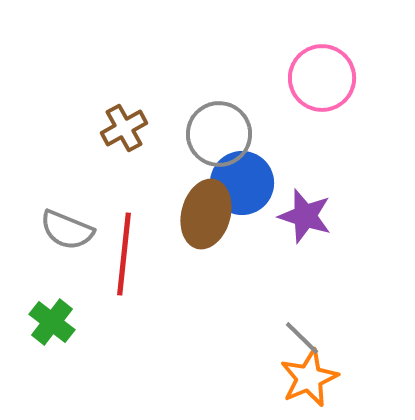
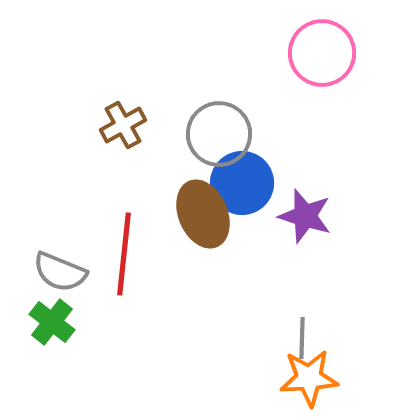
pink circle: moved 25 px up
brown cross: moved 1 px left, 3 px up
brown ellipse: moved 3 px left; rotated 38 degrees counterclockwise
gray semicircle: moved 7 px left, 42 px down
gray line: rotated 48 degrees clockwise
orange star: rotated 20 degrees clockwise
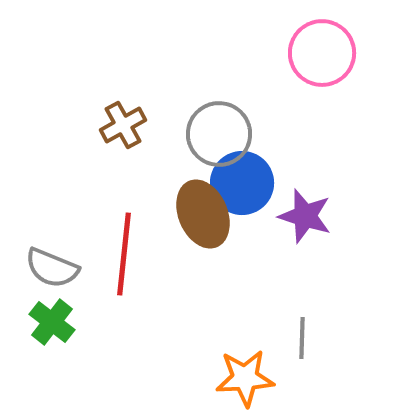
gray semicircle: moved 8 px left, 4 px up
orange star: moved 64 px left
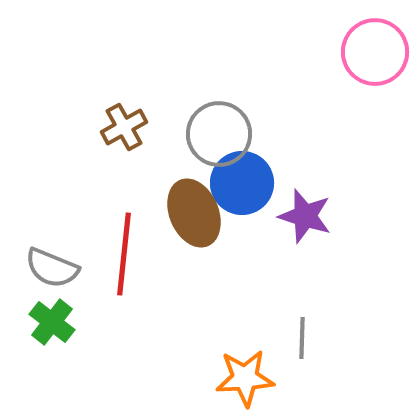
pink circle: moved 53 px right, 1 px up
brown cross: moved 1 px right, 2 px down
brown ellipse: moved 9 px left, 1 px up
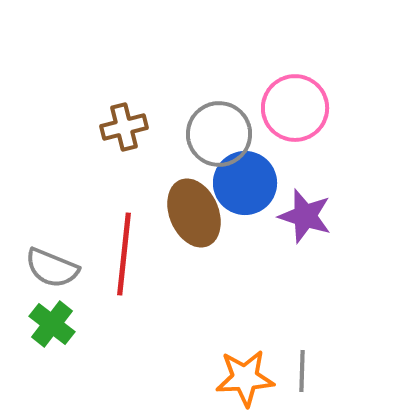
pink circle: moved 80 px left, 56 px down
brown cross: rotated 15 degrees clockwise
blue circle: moved 3 px right
green cross: moved 2 px down
gray line: moved 33 px down
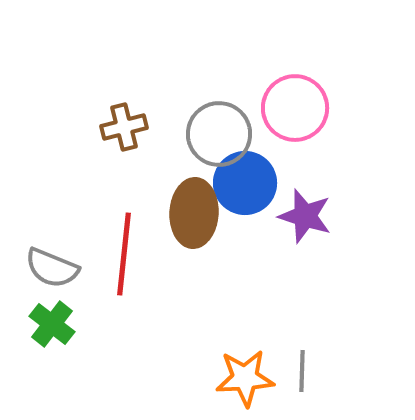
brown ellipse: rotated 26 degrees clockwise
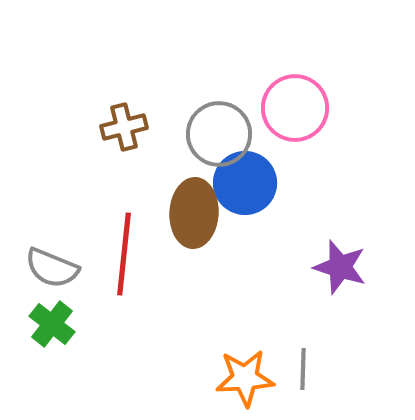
purple star: moved 35 px right, 51 px down
gray line: moved 1 px right, 2 px up
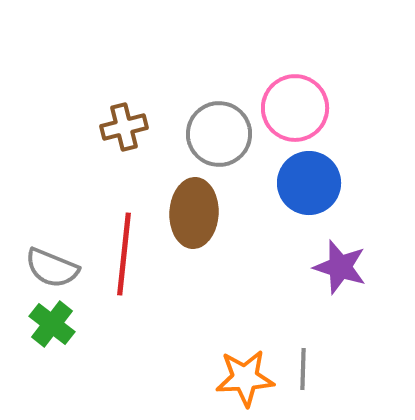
blue circle: moved 64 px right
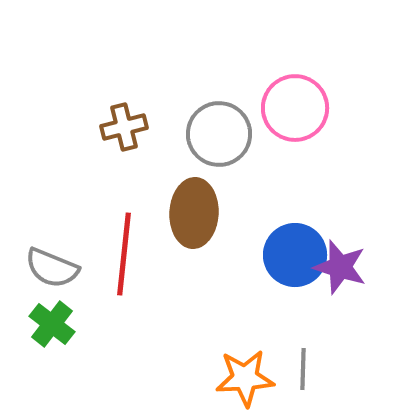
blue circle: moved 14 px left, 72 px down
